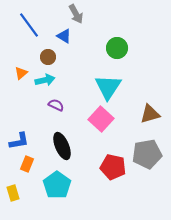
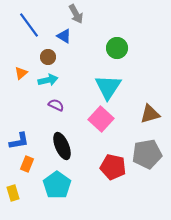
cyan arrow: moved 3 px right
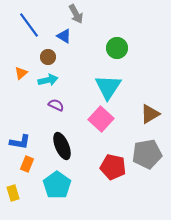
brown triangle: rotated 15 degrees counterclockwise
blue L-shape: moved 1 px right, 1 px down; rotated 20 degrees clockwise
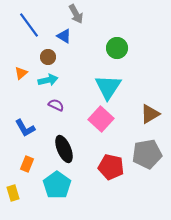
blue L-shape: moved 5 px right, 14 px up; rotated 50 degrees clockwise
black ellipse: moved 2 px right, 3 px down
red pentagon: moved 2 px left
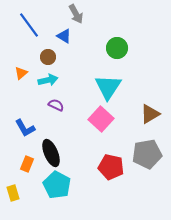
black ellipse: moved 13 px left, 4 px down
cyan pentagon: rotated 8 degrees counterclockwise
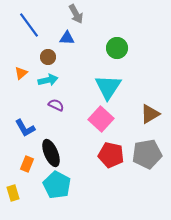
blue triangle: moved 3 px right, 2 px down; rotated 28 degrees counterclockwise
red pentagon: moved 12 px up
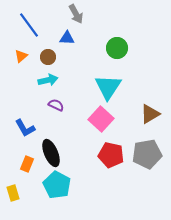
orange triangle: moved 17 px up
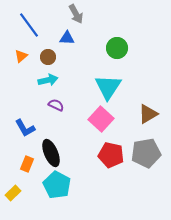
brown triangle: moved 2 px left
gray pentagon: moved 1 px left, 1 px up
yellow rectangle: rotated 63 degrees clockwise
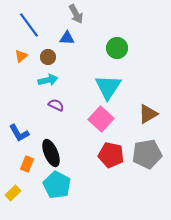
blue L-shape: moved 6 px left, 5 px down
gray pentagon: moved 1 px right, 1 px down
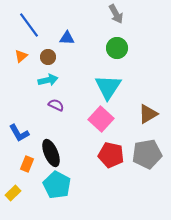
gray arrow: moved 40 px right
